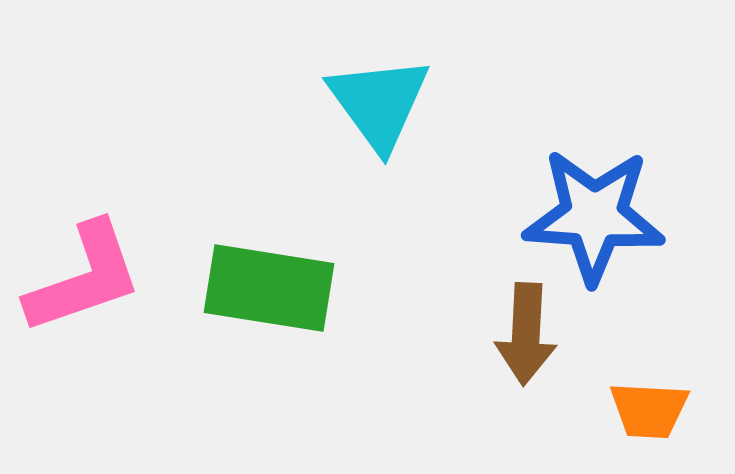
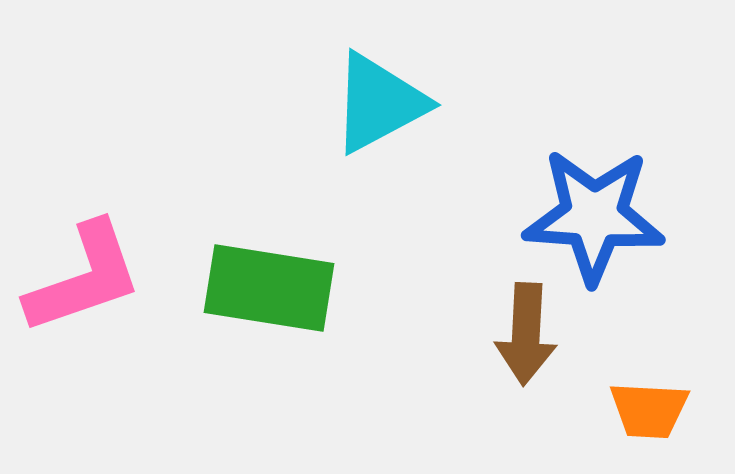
cyan triangle: rotated 38 degrees clockwise
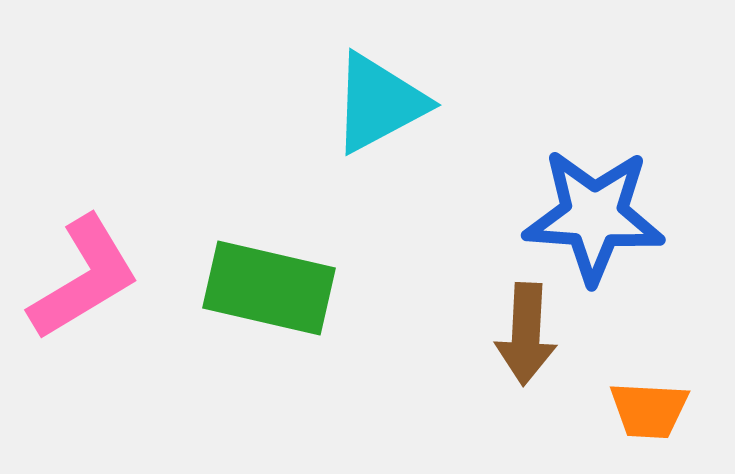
pink L-shape: rotated 12 degrees counterclockwise
green rectangle: rotated 4 degrees clockwise
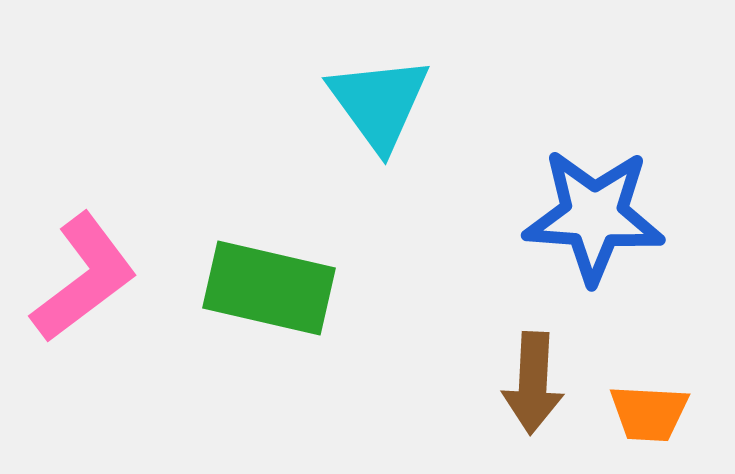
cyan triangle: rotated 38 degrees counterclockwise
pink L-shape: rotated 6 degrees counterclockwise
brown arrow: moved 7 px right, 49 px down
orange trapezoid: moved 3 px down
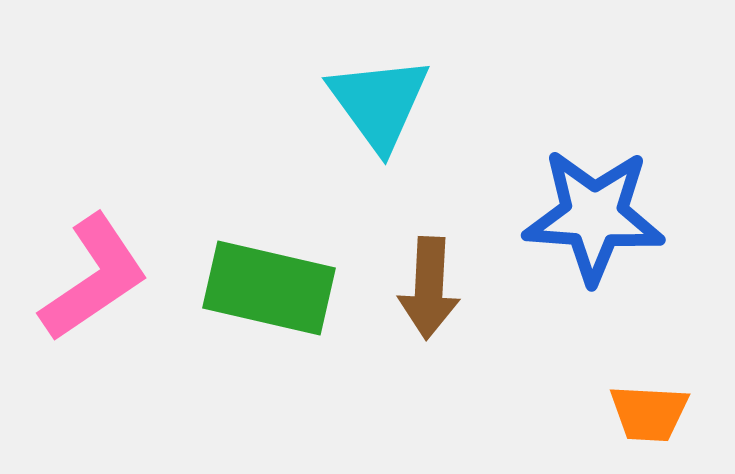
pink L-shape: moved 10 px right; rotated 3 degrees clockwise
brown arrow: moved 104 px left, 95 px up
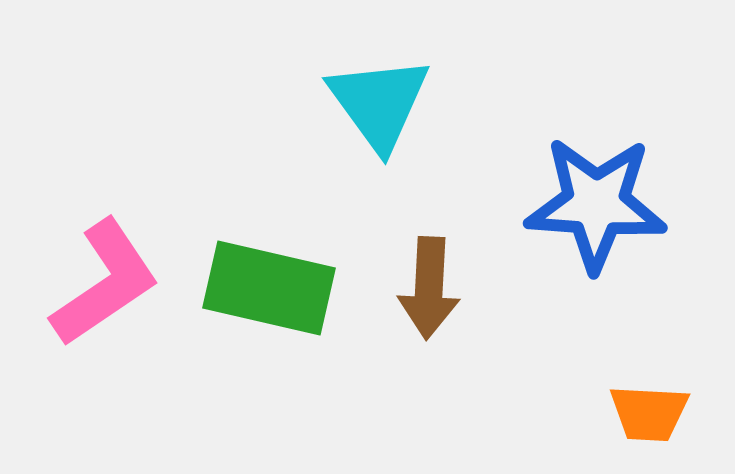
blue star: moved 2 px right, 12 px up
pink L-shape: moved 11 px right, 5 px down
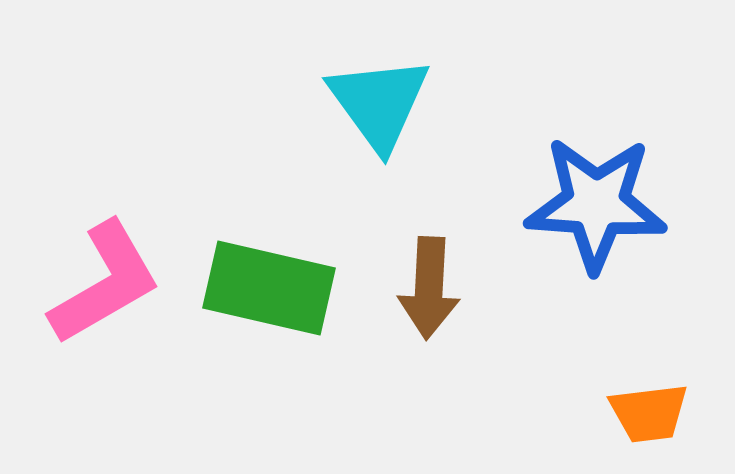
pink L-shape: rotated 4 degrees clockwise
orange trapezoid: rotated 10 degrees counterclockwise
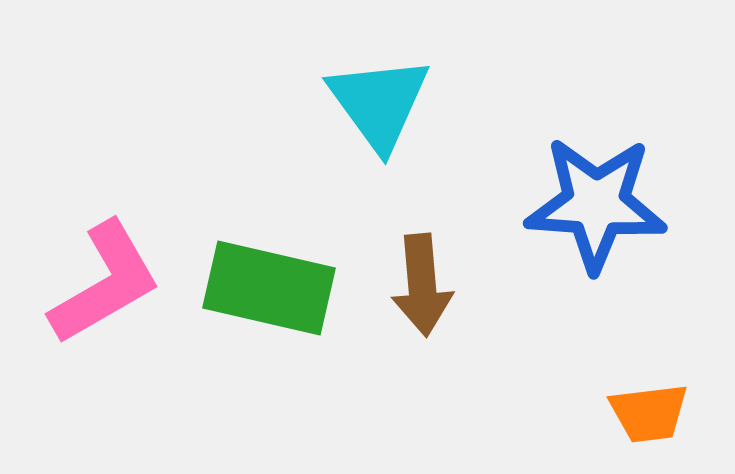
brown arrow: moved 7 px left, 3 px up; rotated 8 degrees counterclockwise
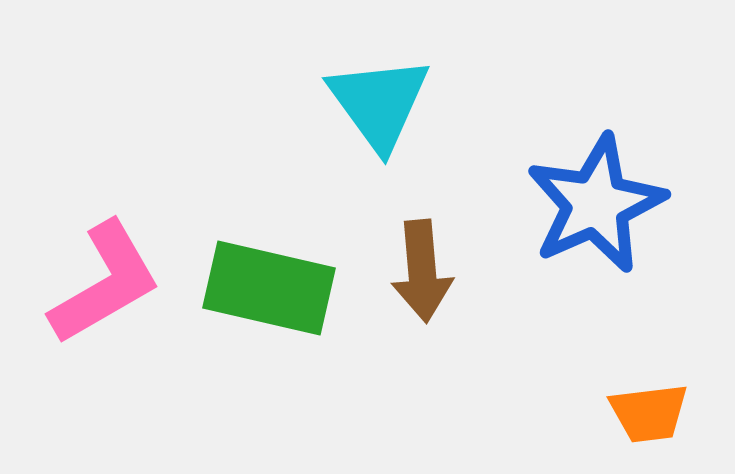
blue star: rotated 28 degrees counterclockwise
brown arrow: moved 14 px up
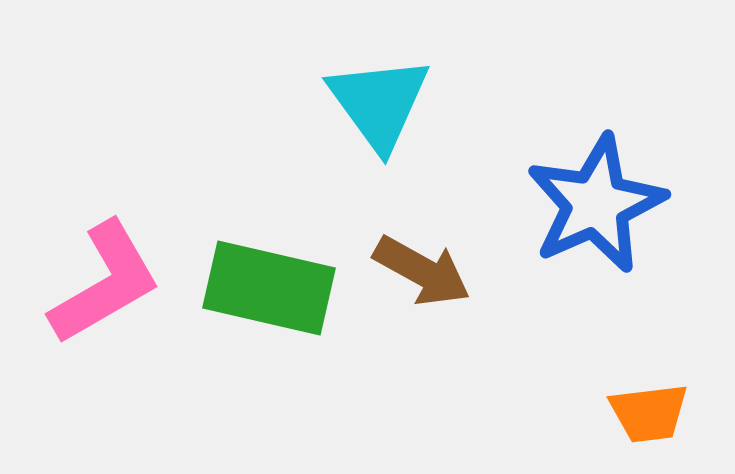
brown arrow: rotated 56 degrees counterclockwise
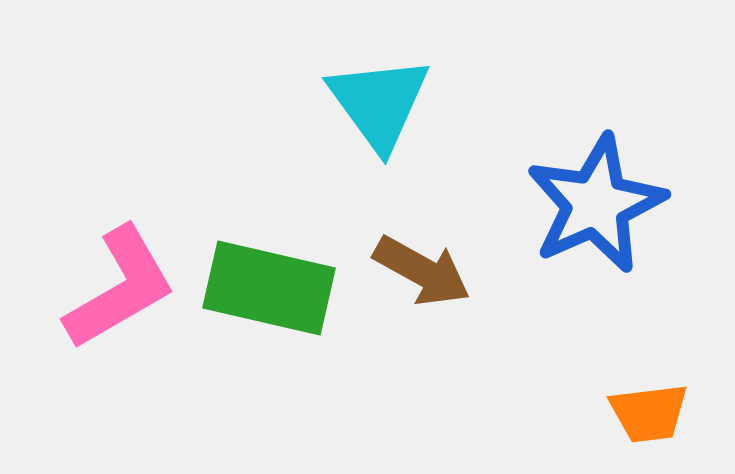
pink L-shape: moved 15 px right, 5 px down
